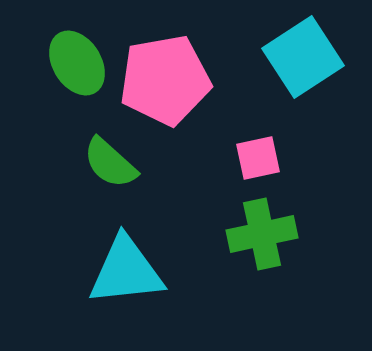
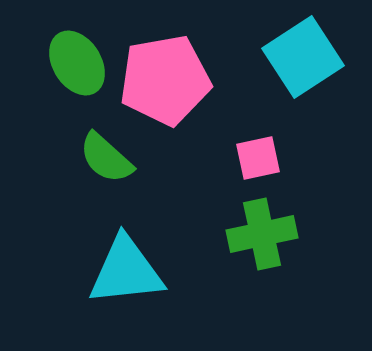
green semicircle: moved 4 px left, 5 px up
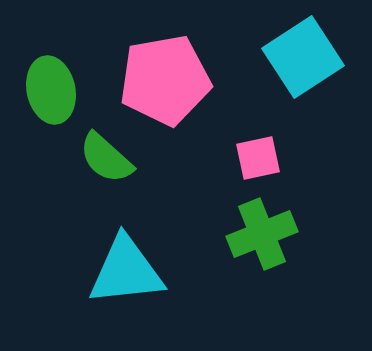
green ellipse: moved 26 px left, 27 px down; rotated 20 degrees clockwise
green cross: rotated 10 degrees counterclockwise
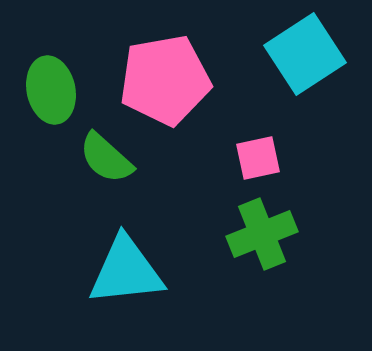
cyan square: moved 2 px right, 3 px up
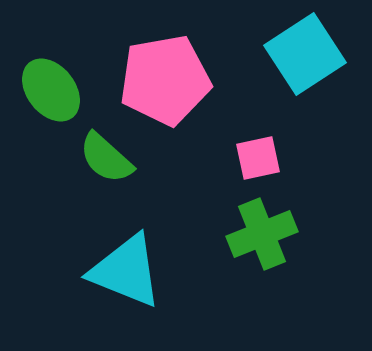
green ellipse: rotated 26 degrees counterclockwise
cyan triangle: rotated 28 degrees clockwise
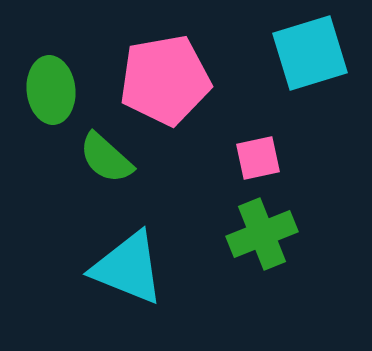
cyan square: moved 5 px right, 1 px up; rotated 16 degrees clockwise
green ellipse: rotated 32 degrees clockwise
cyan triangle: moved 2 px right, 3 px up
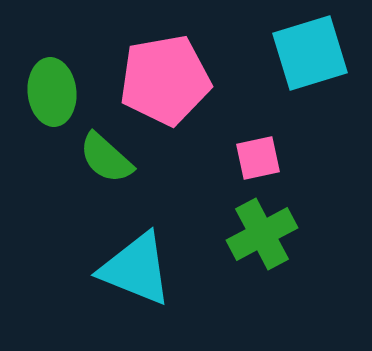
green ellipse: moved 1 px right, 2 px down
green cross: rotated 6 degrees counterclockwise
cyan triangle: moved 8 px right, 1 px down
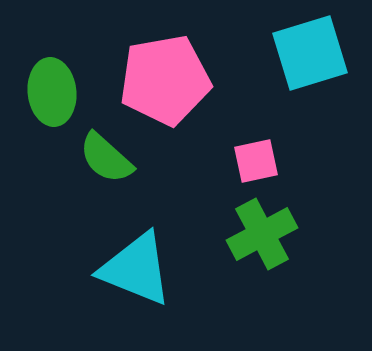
pink square: moved 2 px left, 3 px down
